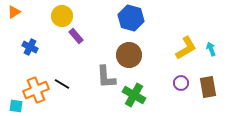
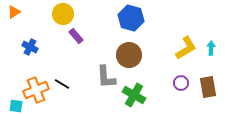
yellow circle: moved 1 px right, 2 px up
cyan arrow: moved 1 px up; rotated 24 degrees clockwise
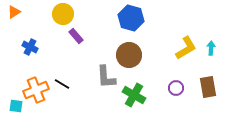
purple circle: moved 5 px left, 5 px down
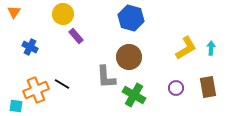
orange triangle: rotated 24 degrees counterclockwise
brown circle: moved 2 px down
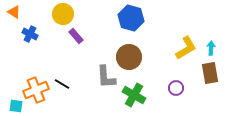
orange triangle: rotated 32 degrees counterclockwise
blue cross: moved 13 px up
brown rectangle: moved 2 px right, 14 px up
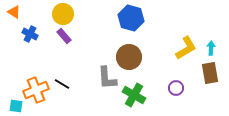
purple rectangle: moved 12 px left
gray L-shape: moved 1 px right, 1 px down
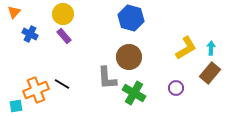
orange triangle: rotated 40 degrees clockwise
brown rectangle: rotated 50 degrees clockwise
green cross: moved 2 px up
cyan square: rotated 16 degrees counterclockwise
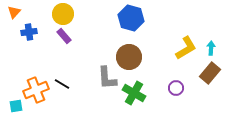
blue cross: moved 1 px left, 2 px up; rotated 35 degrees counterclockwise
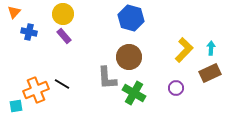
blue cross: rotated 21 degrees clockwise
yellow L-shape: moved 2 px left, 2 px down; rotated 15 degrees counterclockwise
brown rectangle: rotated 25 degrees clockwise
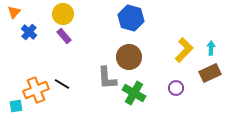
blue cross: rotated 28 degrees clockwise
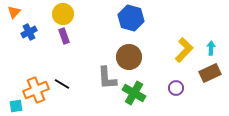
blue cross: rotated 21 degrees clockwise
purple rectangle: rotated 21 degrees clockwise
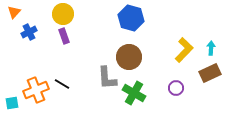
cyan square: moved 4 px left, 3 px up
